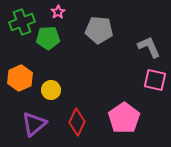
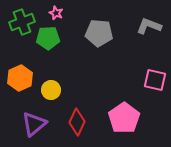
pink star: moved 2 px left, 1 px down; rotated 16 degrees counterclockwise
gray pentagon: moved 3 px down
gray L-shape: moved 21 px up; rotated 45 degrees counterclockwise
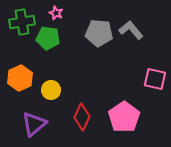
green cross: rotated 10 degrees clockwise
gray L-shape: moved 18 px left, 4 px down; rotated 30 degrees clockwise
green pentagon: rotated 10 degrees clockwise
pink square: moved 1 px up
pink pentagon: moved 1 px up
red diamond: moved 5 px right, 5 px up
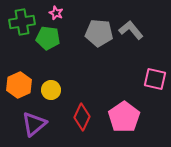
orange hexagon: moved 1 px left, 7 px down
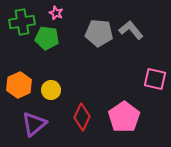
green pentagon: moved 1 px left
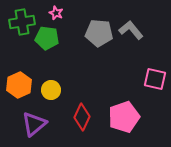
pink pentagon: rotated 16 degrees clockwise
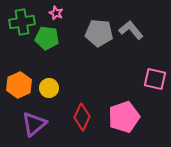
yellow circle: moved 2 px left, 2 px up
